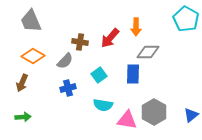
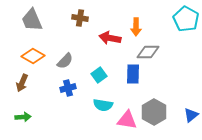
gray trapezoid: moved 1 px right, 1 px up
red arrow: rotated 60 degrees clockwise
brown cross: moved 24 px up
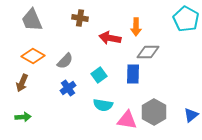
blue cross: rotated 21 degrees counterclockwise
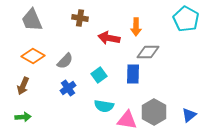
red arrow: moved 1 px left
brown arrow: moved 1 px right, 3 px down
cyan semicircle: moved 1 px right, 1 px down
blue triangle: moved 2 px left
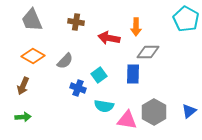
brown cross: moved 4 px left, 4 px down
blue cross: moved 10 px right; rotated 35 degrees counterclockwise
blue triangle: moved 4 px up
